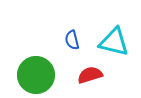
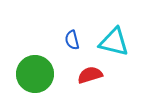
green circle: moved 1 px left, 1 px up
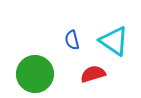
cyan triangle: moved 1 px up; rotated 20 degrees clockwise
red semicircle: moved 3 px right, 1 px up
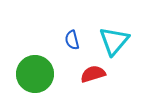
cyan triangle: rotated 36 degrees clockwise
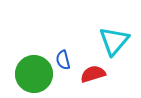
blue semicircle: moved 9 px left, 20 px down
green circle: moved 1 px left
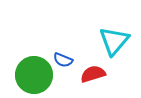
blue semicircle: rotated 54 degrees counterclockwise
green circle: moved 1 px down
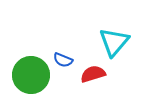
cyan triangle: moved 1 px down
green circle: moved 3 px left
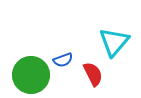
blue semicircle: rotated 42 degrees counterclockwise
red semicircle: rotated 80 degrees clockwise
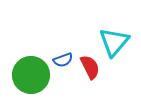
red semicircle: moved 3 px left, 7 px up
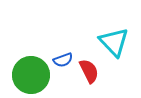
cyan triangle: rotated 24 degrees counterclockwise
red semicircle: moved 1 px left, 4 px down
